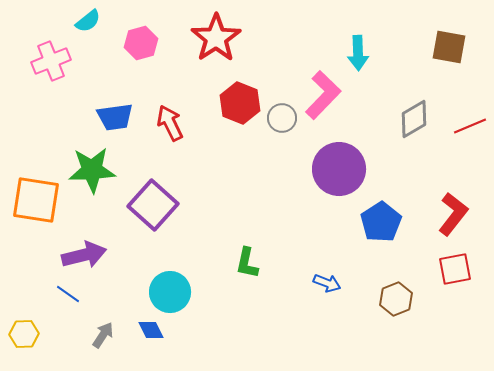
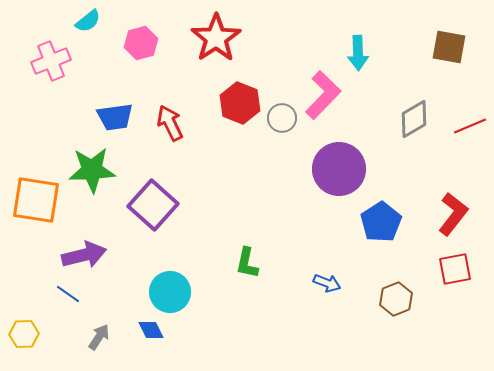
gray arrow: moved 4 px left, 2 px down
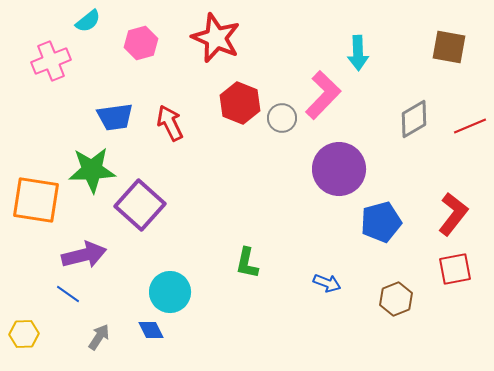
red star: rotated 15 degrees counterclockwise
purple square: moved 13 px left
blue pentagon: rotated 18 degrees clockwise
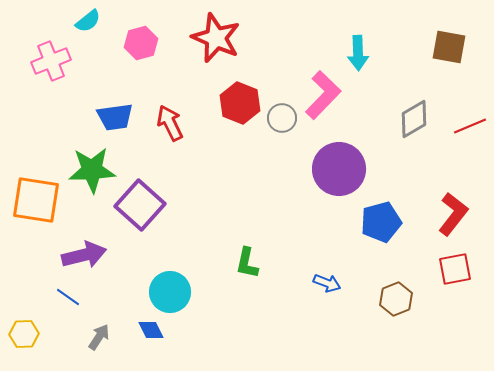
blue line: moved 3 px down
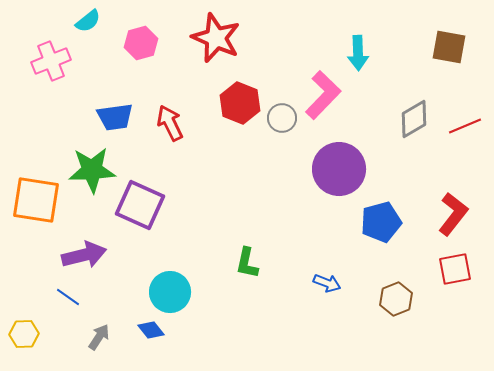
red line: moved 5 px left
purple square: rotated 18 degrees counterclockwise
blue diamond: rotated 12 degrees counterclockwise
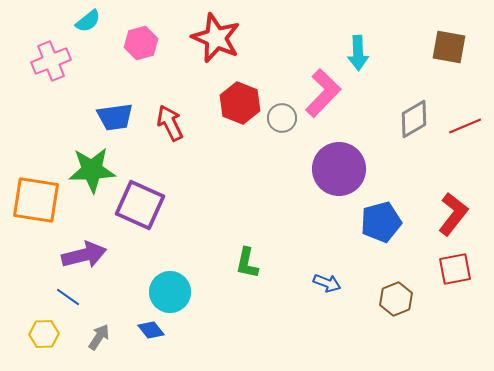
pink L-shape: moved 2 px up
yellow hexagon: moved 20 px right
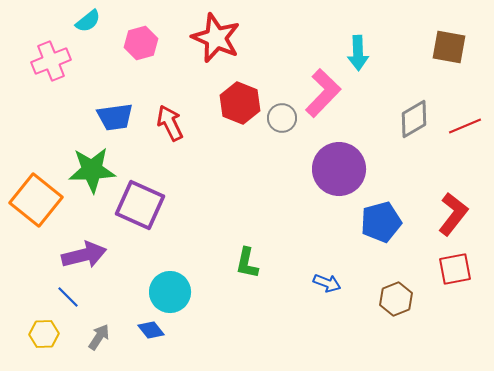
orange square: rotated 30 degrees clockwise
blue line: rotated 10 degrees clockwise
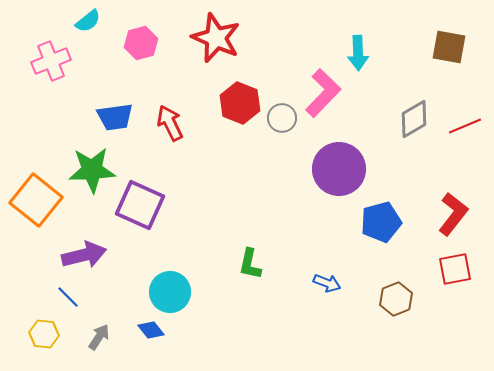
green L-shape: moved 3 px right, 1 px down
yellow hexagon: rotated 8 degrees clockwise
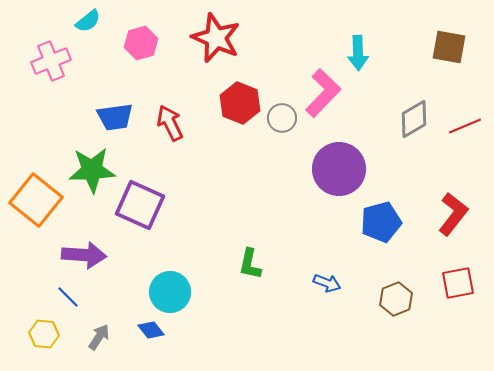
purple arrow: rotated 18 degrees clockwise
red square: moved 3 px right, 14 px down
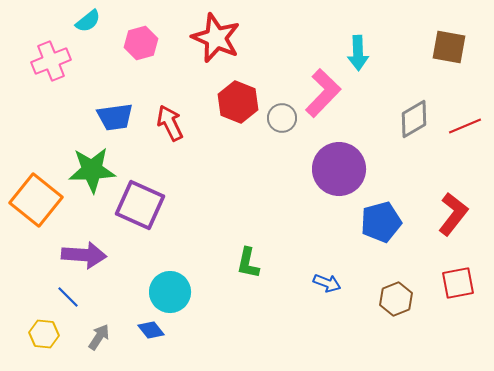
red hexagon: moved 2 px left, 1 px up
green L-shape: moved 2 px left, 1 px up
